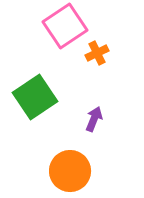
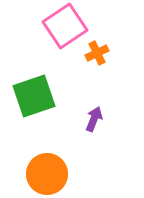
green square: moved 1 px left, 1 px up; rotated 15 degrees clockwise
orange circle: moved 23 px left, 3 px down
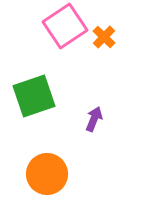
orange cross: moved 7 px right, 16 px up; rotated 20 degrees counterclockwise
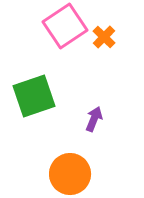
orange circle: moved 23 px right
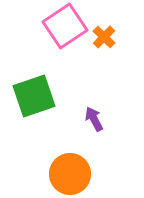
purple arrow: rotated 50 degrees counterclockwise
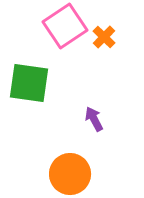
green square: moved 5 px left, 13 px up; rotated 27 degrees clockwise
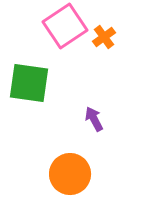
orange cross: rotated 10 degrees clockwise
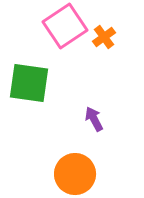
orange circle: moved 5 px right
